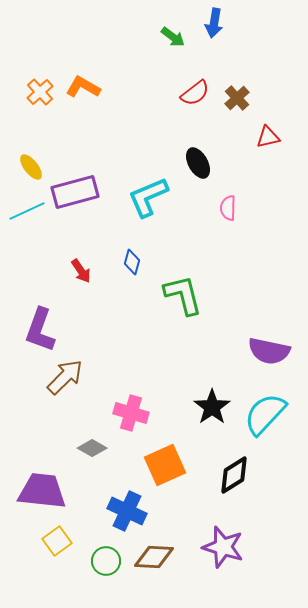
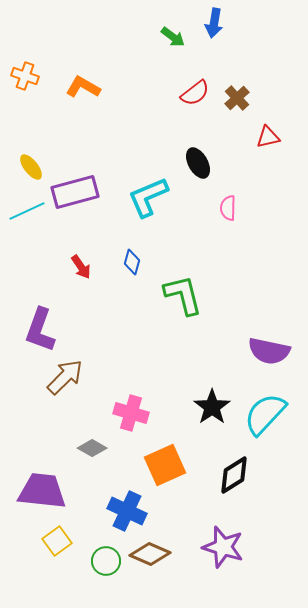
orange cross: moved 15 px left, 16 px up; rotated 28 degrees counterclockwise
red arrow: moved 4 px up
brown diamond: moved 4 px left, 3 px up; rotated 21 degrees clockwise
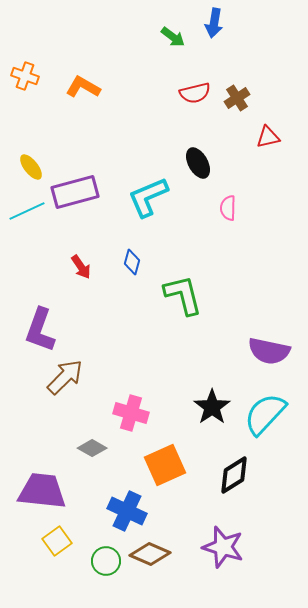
red semicircle: rotated 24 degrees clockwise
brown cross: rotated 10 degrees clockwise
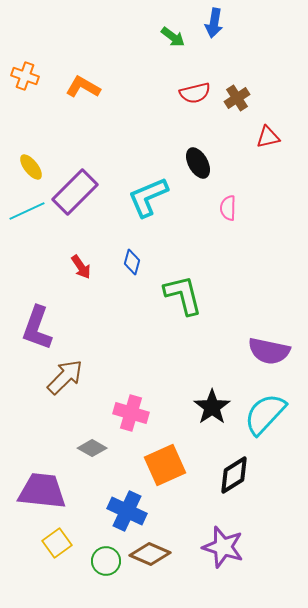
purple rectangle: rotated 30 degrees counterclockwise
purple L-shape: moved 3 px left, 2 px up
yellow square: moved 2 px down
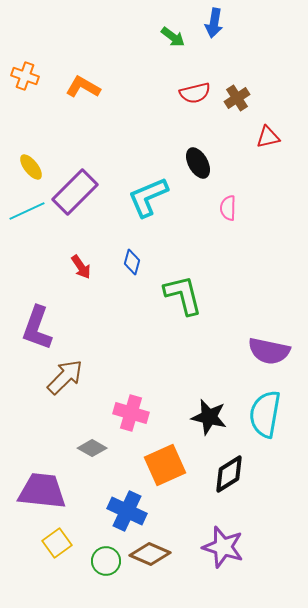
black star: moved 3 px left, 10 px down; rotated 24 degrees counterclockwise
cyan semicircle: rotated 33 degrees counterclockwise
black diamond: moved 5 px left, 1 px up
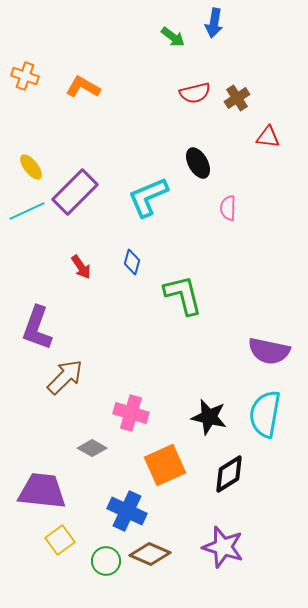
red triangle: rotated 20 degrees clockwise
yellow square: moved 3 px right, 3 px up
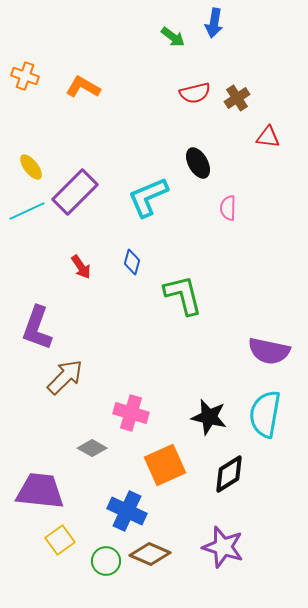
purple trapezoid: moved 2 px left
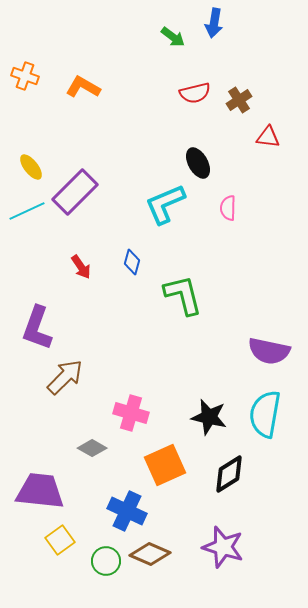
brown cross: moved 2 px right, 2 px down
cyan L-shape: moved 17 px right, 7 px down
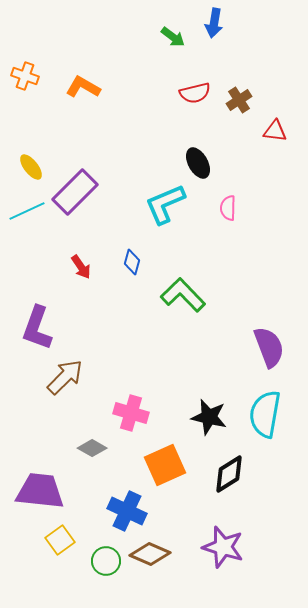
red triangle: moved 7 px right, 6 px up
green L-shape: rotated 30 degrees counterclockwise
purple semicircle: moved 4 px up; rotated 123 degrees counterclockwise
